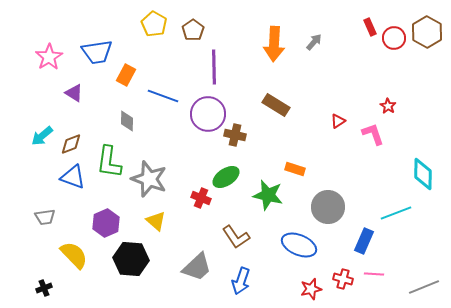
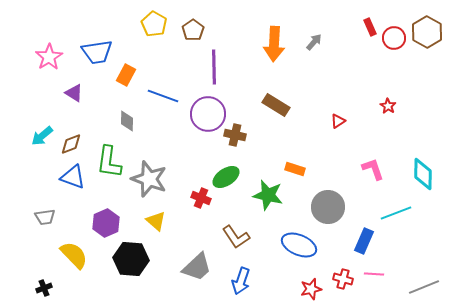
pink L-shape at (373, 134): moved 35 px down
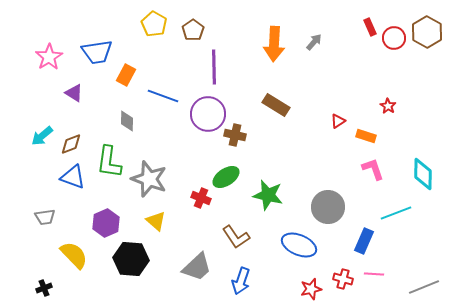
orange rectangle at (295, 169): moved 71 px right, 33 px up
